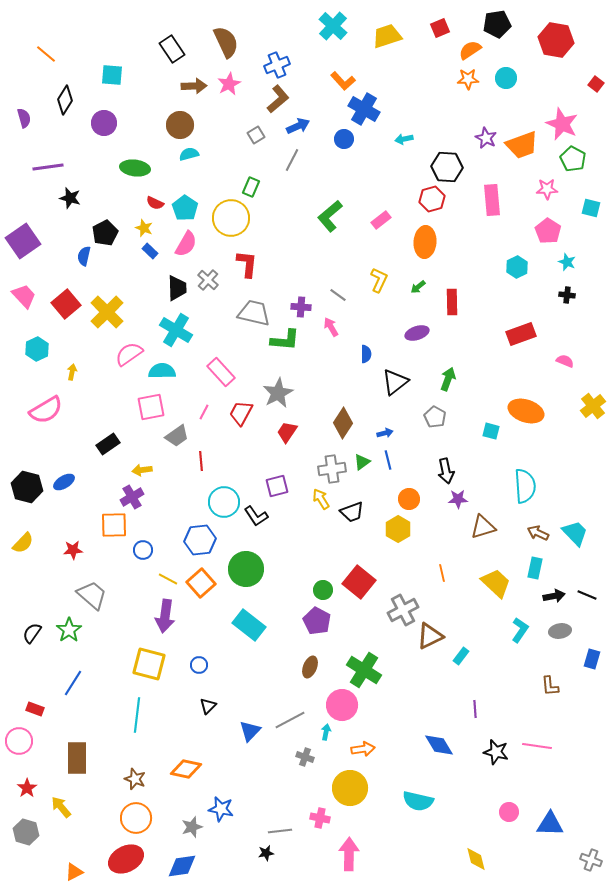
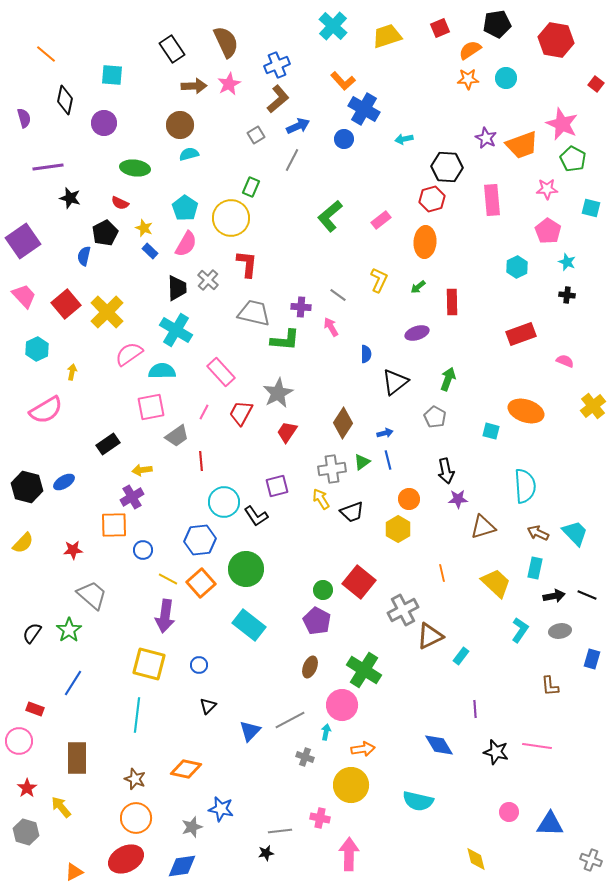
black diamond at (65, 100): rotated 20 degrees counterclockwise
red semicircle at (155, 203): moved 35 px left
yellow circle at (350, 788): moved 1 px right, 3 px up
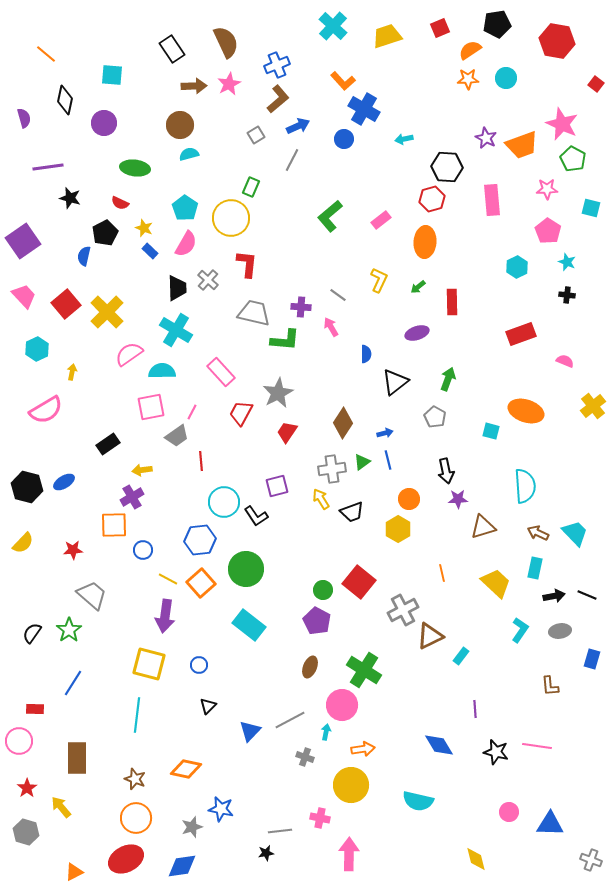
red hexagon at (556, 40): moved 1 px right, 1 px down
pink line at (204, 412): moved 12 px left
red rectangle at (35, 709): rotated 18 degrees counterclockwise
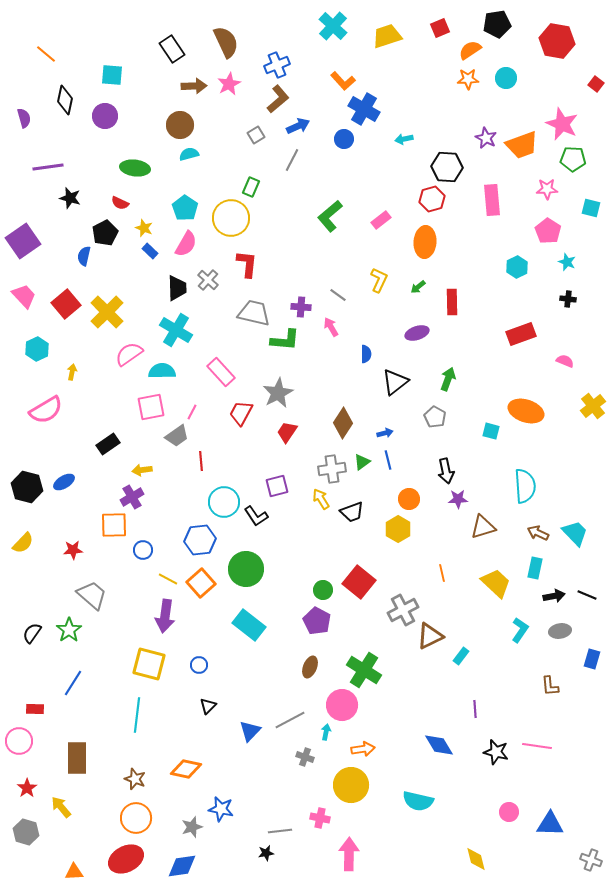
purple circle at (104, 123): moved 1 px right, 7 px up
green pentagon at (573, 159): rotated 25 degrees counterclockwise
black cross at (567, 295): moved 1 px right, 4 px down
orange triangle at (74, 872): rotated 24 degrees clockwise
